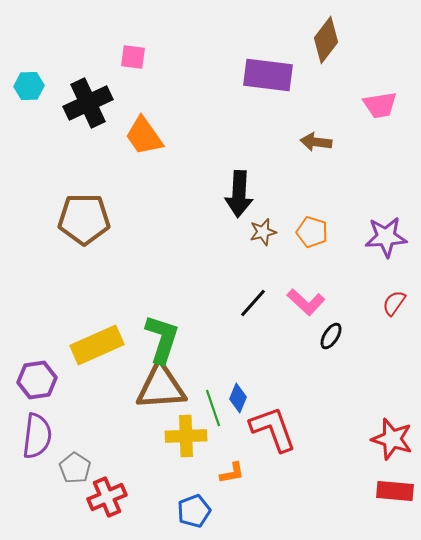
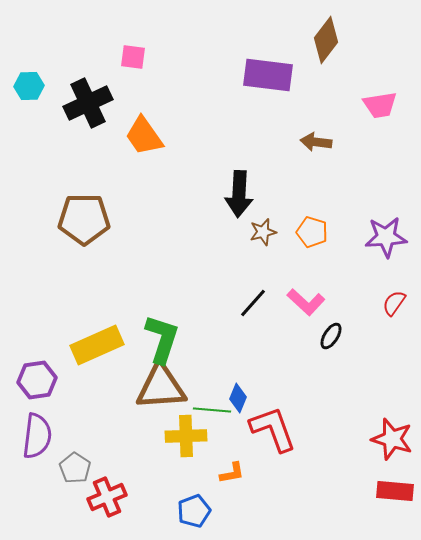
green line: moved 1 px left, 2 px down; rotated 66 degrees counterclockwise
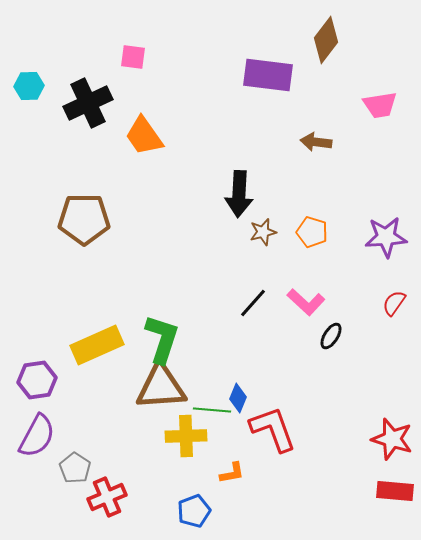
purple semicircle: rotated 21 degrees clockwise
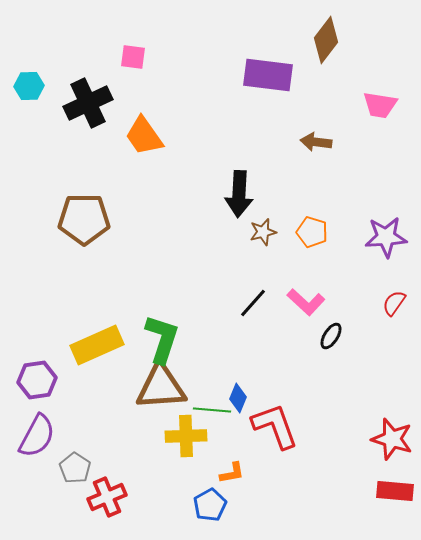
pink trapezoid: rotated 18 degrees clockwise
red L-shape: moved 2 px right, 3 px up
blue pentagon: moved 16 px right, 6 px up; rotated 8 degrees counterclockwise
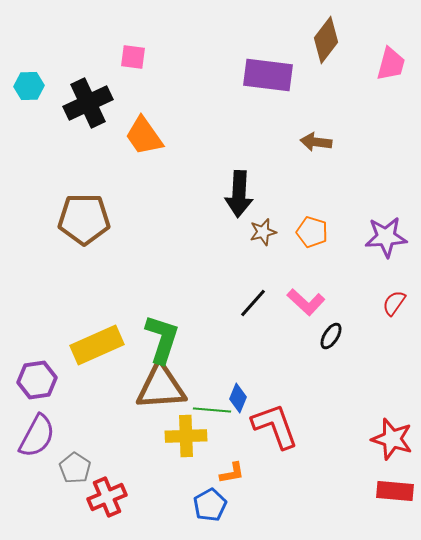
pink trapezoid: moved 11 px right, 41 px up; rotated 84 degrees counterclockwise
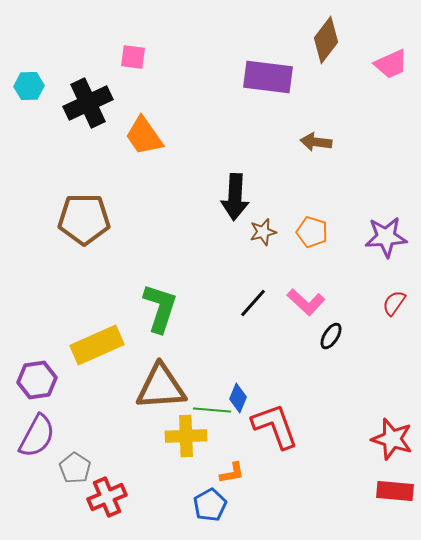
pink trapezoid: rotated 51 degrees clockwise
purple rectangle: moved 2 px down
black arrow: moved 4 px left, 3 px down
green L-shape: moved 2 px left, 31 px up
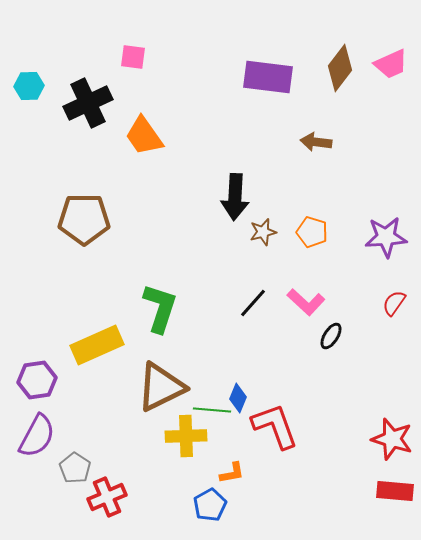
brown diamond: moved 14 px right, 28 px down
brown triangle: rotated 22 degrees counterclockwise
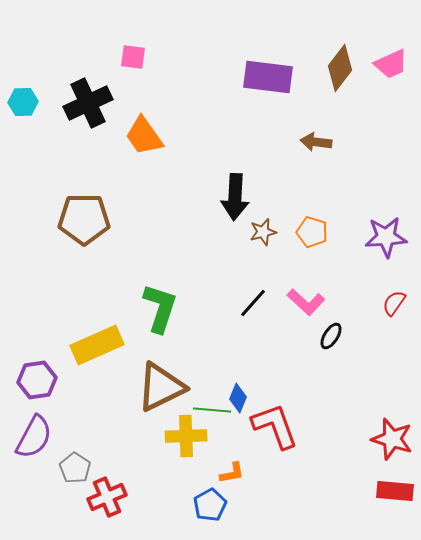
cyan hexagon: moved 6 px left, 16 px down
purple semicircle: moved 3 px left, 1 px down
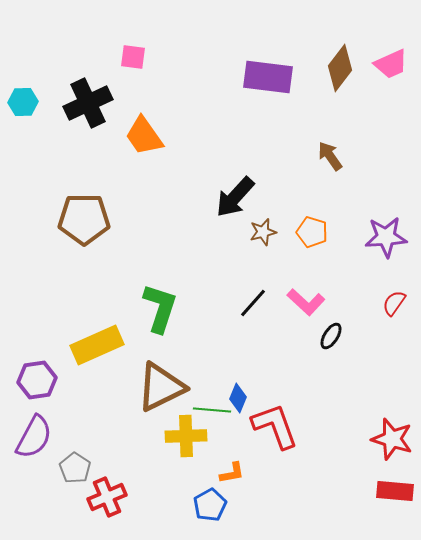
brown arrow: moved 14 px right, 14 px down; rotated 48 degrees clockwise
black arrow: rotated 39 degrees clockwise
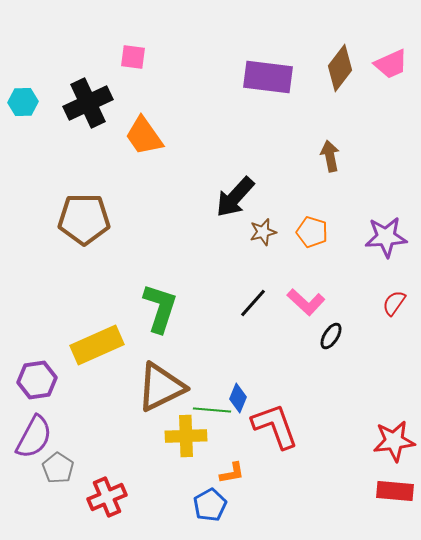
brown arrow: rotated 24 degrees clockwise
red star: moved 2 px right, 2 px down; rotated 24 degrees counterclockwise
gray pentagon: moved 17 px left
